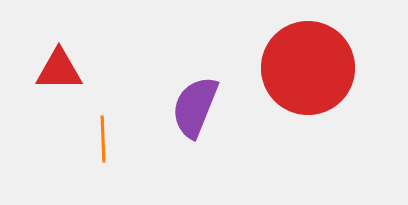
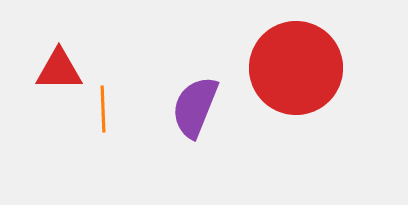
red circle: moved 12 px left
orange line: moved 30 px up
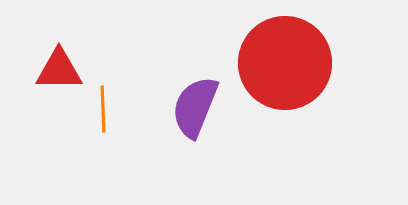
red circle: moved 11 px left, 5 px up
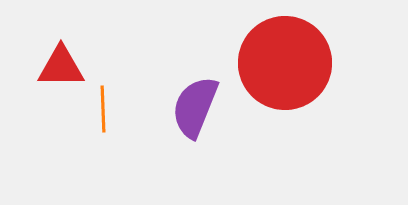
red triangle: moved 2 px right, 3 px up
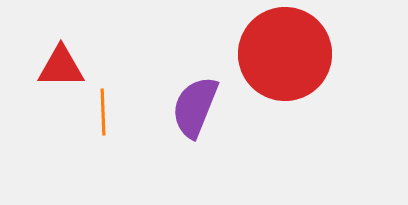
red circle: moved 9 px up
orange line: moved 3 px down
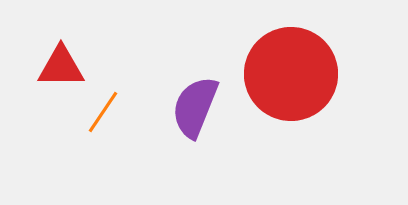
red circle: moved 6 px right, 20 px down
orange line: rotated 36 degrees clockwise
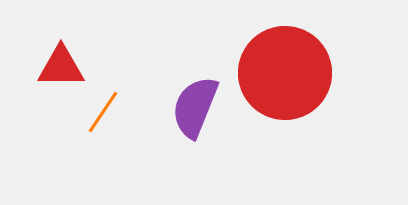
red circle: moved 6 px left, 1 px up
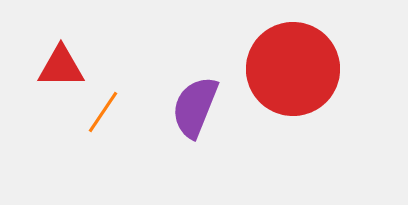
red circle: moved 8 px right, 4 px up
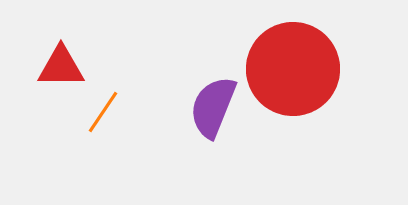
purple semicircle: moved 18 px right
